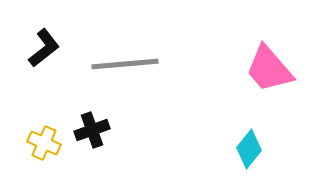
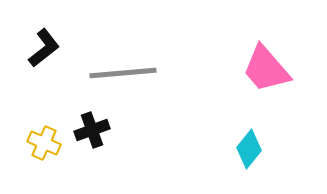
gray line: moved 2 px left, 9 px down
pink trapezoid: moved 3 px left
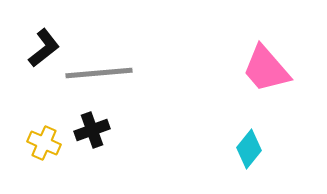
gray line: moved 24 px left
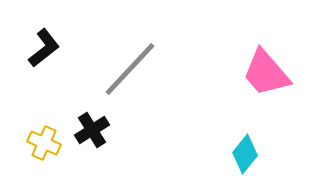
pink trapezoid: moved 4 px down
gray line: moved 31 px right, 4 px up; rotated 42 degrees counterclockwise
black cross: rotated 12 degrees counterclockwise
cyan diamond: moved 4 px left, 5 px down
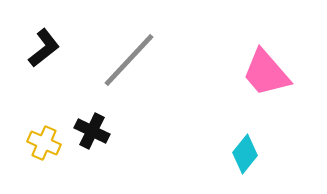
gray line: moved 1 px left, 9 px up
black cross: moved 1 px down; rotated 32 degrees counterclockwise
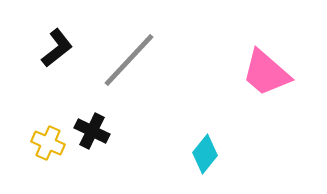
black L-shape: moved 13 px right
pink trapezoid: rotated 8 degrees counterclockwise
yellow cross: moved 4 px right
cyan diamond: moved 40 px left
